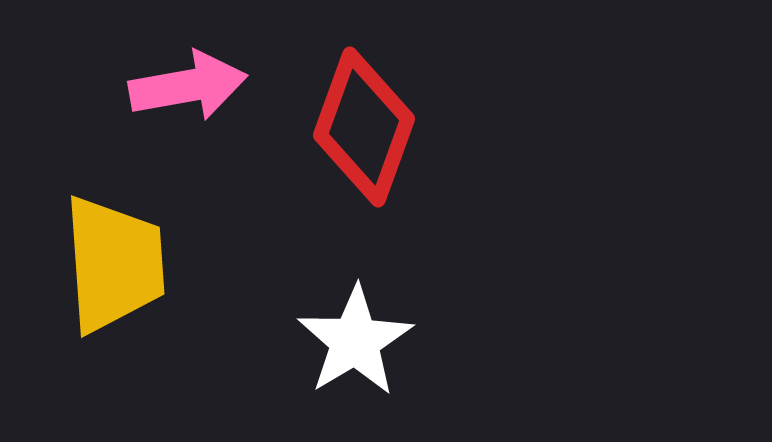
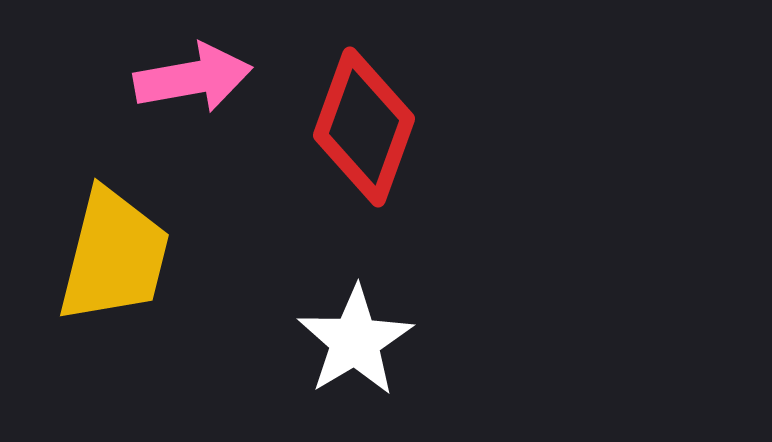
pink arrow: moved 5 px right, 8 px up
yellow trapezoid: moved 8 px up; rotated 18 degrees clockwise
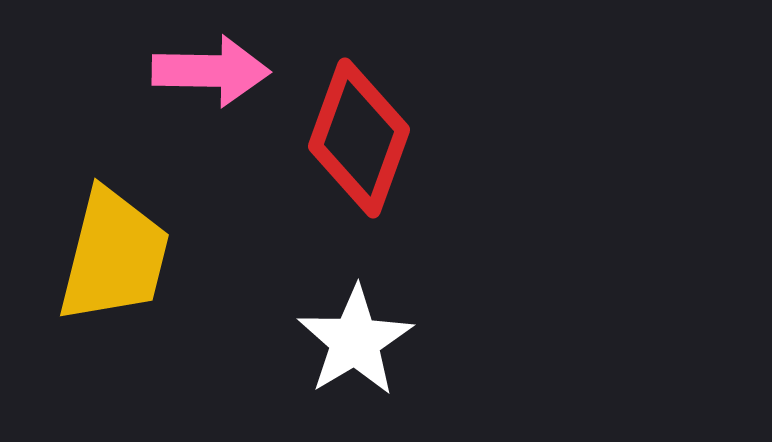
pink arrow: moved 18 px right, 7 px up; rotated 11 degrees clockwise
red diamond: moved 5 px left, 11 px down
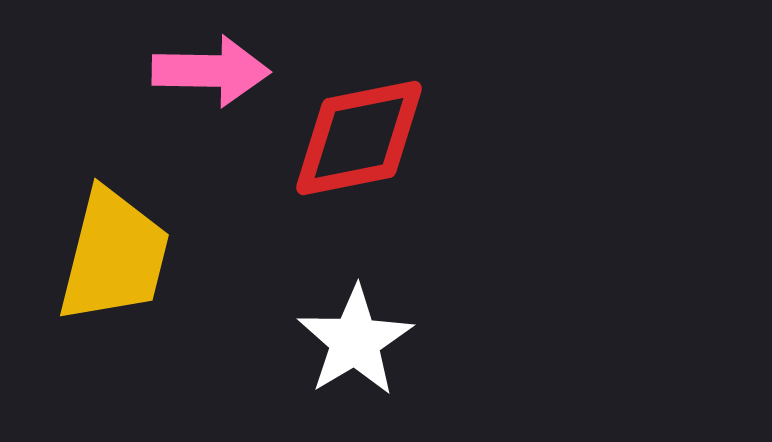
red diamond: rotated 59 degrees clockwise
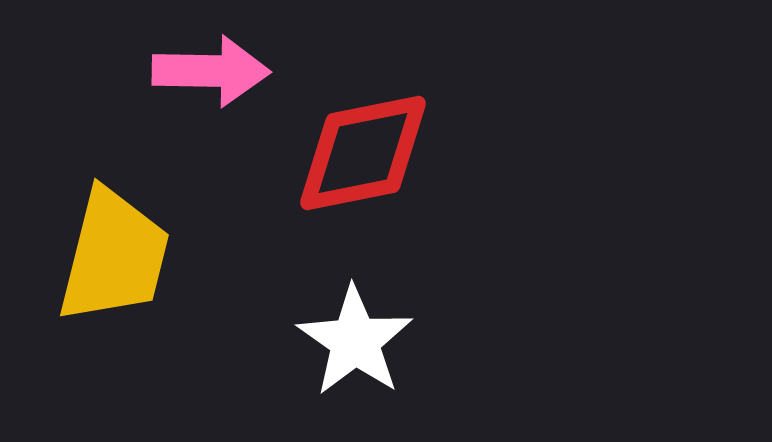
red diamond: moved 4 px right, 15 px down
white star: rotated 6 degrees counterclockwise
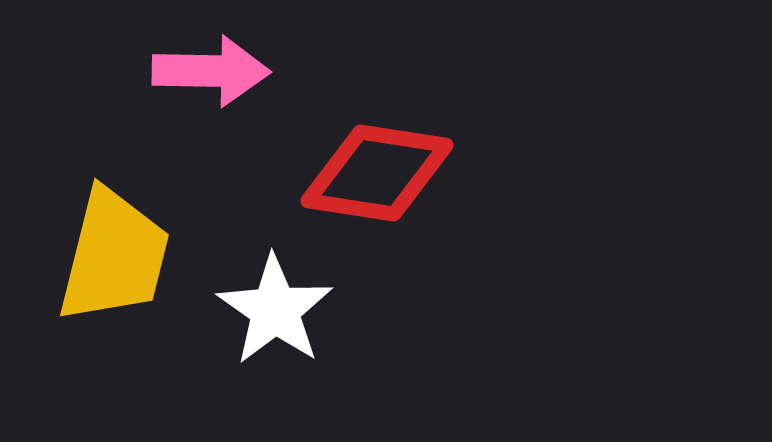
red diamond: moved 14 px right, 20 px down; rotated 20 degrees clockwise
white star: moved 80 px left, 31 px up
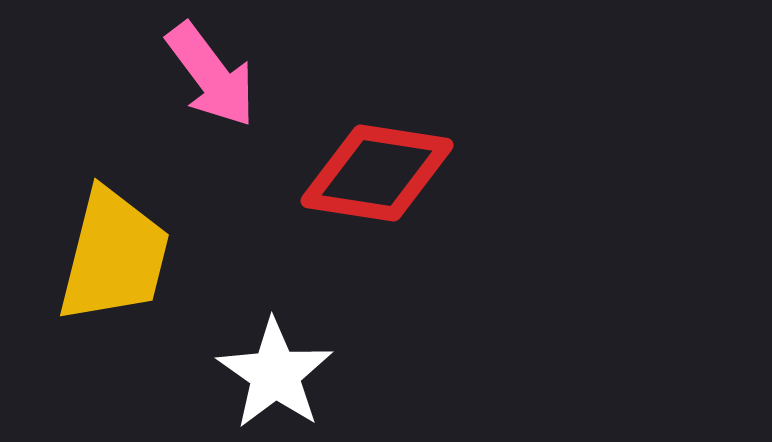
pink arrow: moved 4 px down; rotated 52 degrees clockwise
white star: moved 64 px down
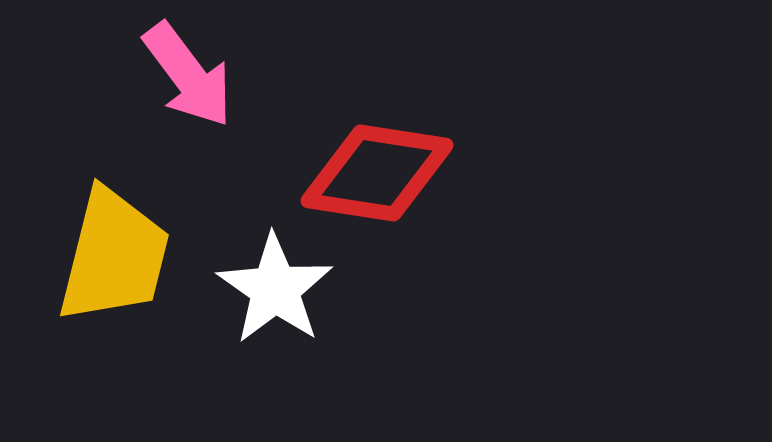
pink arrow: moved 23 px left
white star: moved 85 px up
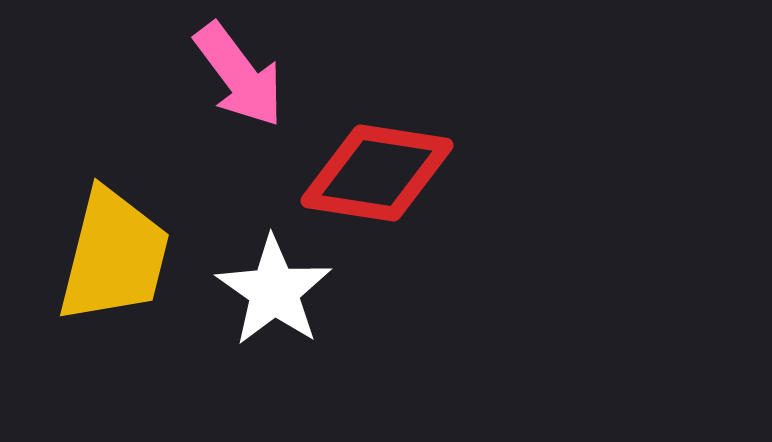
pink arrow: moved 51 px right
white star: moved 1 px left, 2 px down
